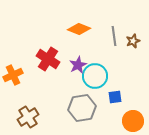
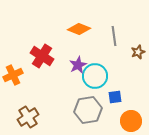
brown star: moved 5 px right, 11 px down
red cross: moved 6 px left, 3 px up
gray hexagon: moved 6 px right, 2 px down
orange circle: moved 2 px left
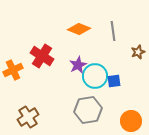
gray line: moved 1 px left, 5 px up
orange cross: moved 5 px up
blue square: moved 1 px left, 16 px up
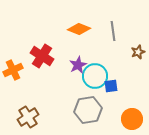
blue square: moved 3 px left, 5 px down
orange circle: moved 1 px right, 2 px up
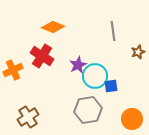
orange diamond: moved 26 px left, 2 px up
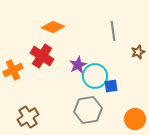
orange circle: moved 3 px right
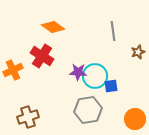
orange diamond: rotated 15 degrees clockwise
purple star: moved 7 px down; rotated 30 degrees clockwise
brown cross: rotated 15 degrees clockwise
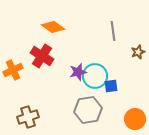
purple star: rotated 18 degrees counterclockwise
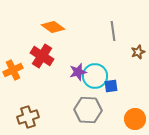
gray hexagon: rotated 12 degrees clockwise
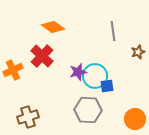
red cross: rotated 10 degrees clockwise
blue square: moved 4 px left
